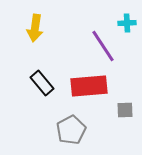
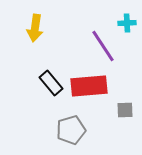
black rectangle: moved 9 px right
gray pentagon: rotated 12 degrees clockwise
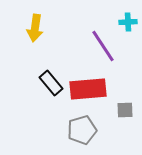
cyan cross: moved 1 px right, 1 px up
red rectangle: moved 1 px left, 3 px down
gray pentagon: moved 11 px right
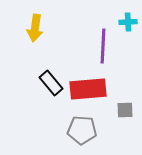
purple line: rotated 36 degrees clockwise
gray pentagon: rotated 20 degrees clockwise
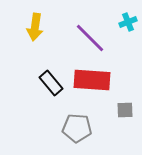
cyan cross: rotated 18 degrees counterclockwise
yellow arrow: moved 1 px up
purple line: moved 13 px left, 8 px up; rotated 48 degrees counterclockwise
red rectangle: moved 4 px right, 9 px up; rotated 9 degrees clockwise
gray pentagon: moved 5 px left, 2 px up
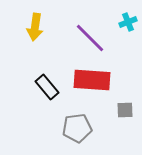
black rectangle: moved 4 px left, 4 px down
gray pentagon: rotated 12 degrees counterclockwise
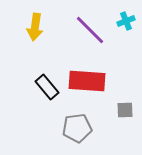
cyan cross: moved 2 px left, 1 px up
purple line: moved 8 px up
red rectangle: moved 5 px left, 1 px down
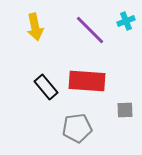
yellow arrow: rotated 20 degrees counterclockwise
black rectangle: moved 1 px left
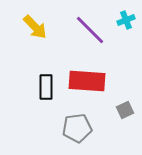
cyan cross: moved 1 px up
yellow arrow: rotated 32 degrees counterclockwise
black rectangle: rotated 40 degrees clockwise
gray square: rotated 24 degrees counterclockwise
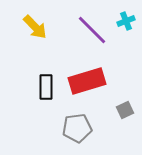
cyan cross: moved 1 px down
purple line: moved 2 px right
red rectangle: rotated 21 degrees counterclockwise
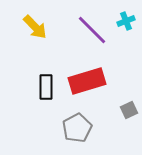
gray square: moved 4 px right
gray pentagon: rotated 20 degrees counterclockwise
